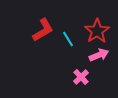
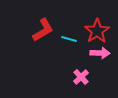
cyan line: moved 1 px right; rotated 42 degrees counterclockwise
pink arrow: moved 1 px right, 2 px up; rotated 24 degrees clockwise
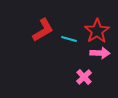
pink cross: moved 3 px right
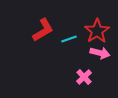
cyan line: rotated 35 degrees counterclockwise
pink arrow: rotated 12 degrees clockwise
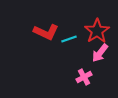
red L-shape: moved 3 px right, 2 px down; rotated 55 degrees clockwise
pink arrow: rotated 114 degrees clockwise
pink cross: rotated 14 degrees clockwise
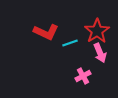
cyan line: moved 1 px right, 4 px down
pink arrow: rotated 60 degrees counterclockwise
pink cross: moved 1 px left, 1 px up
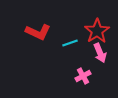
red L-shape: moved 8 px left
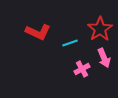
red star: moved 3 px right, 2 px up
pink arrow: moved 4 px right, 5 px down
pink cross: moved 1 px left, 7 px up
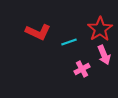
cyan line: moved 1 px left, 1 px up
pink arrow: moved 3 px up
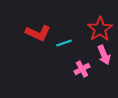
red L-shape: moved 1 px down
cyan line: moved 5 px left, 1 px down
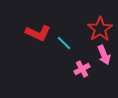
cyan line: rotated 63 degrees clockwise
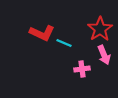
red L-shape: moved 4 px right
cyan line: rotated 21 degrees counterclockwise
pink cross: rotated 21 degrees clockwise
